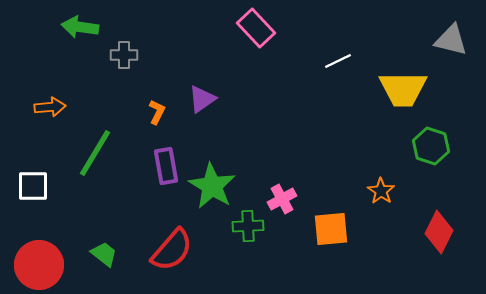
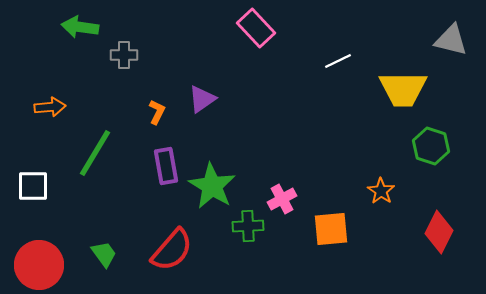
green trapezoid: rotated 16 degrees clockwise
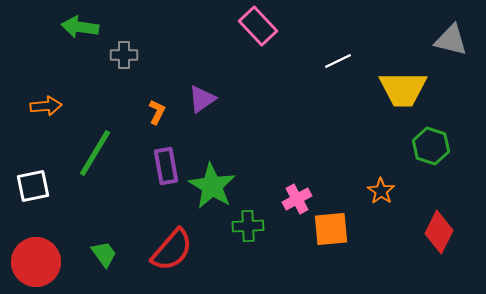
pink rectangle: moved 2 px right, 2 px up
orange arrow: moved 4 px left, 1 px up
white square: rotated 12 degrees counterclockwise
pink cross: moved 15 px right
red circle: moved 3 px left, 3 px up
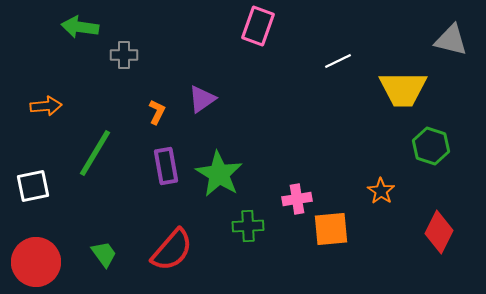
pink rectangle: rotated 63 degrees clockwise
green star: moved 7 px right, 12 px up
pink cross: rotated 20 degrees clockwise
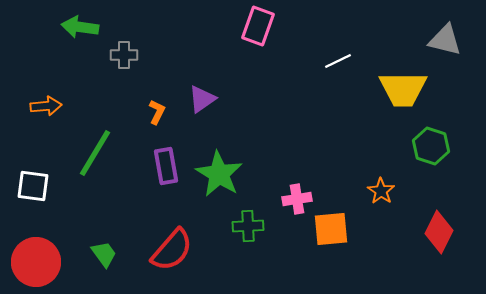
gray triangle: moved 6 px left
white square: rotated 20 degrees clockwise
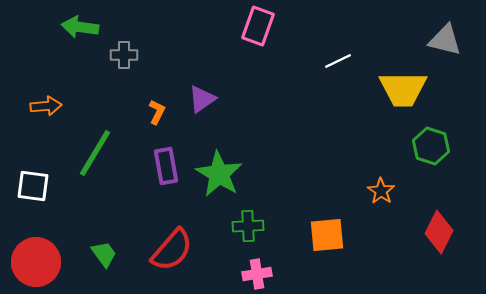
pink cross: moved 40 px left, 75 px down
orange square: moved 4 px left, 6 px down
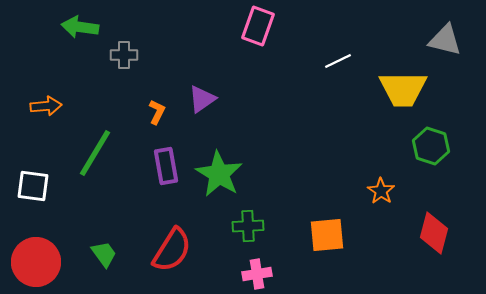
red diamond: moved 5 px left, 1 px down; rotated 12 degrees counterclockwise
red semicircle: rotated 9 degrees counterclockwise
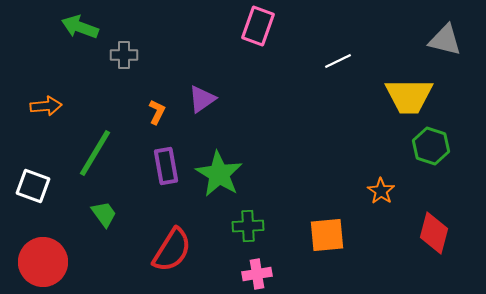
green arrow: rotated 12 degrees clockwise
yellow trapezoid: moved 6 px right, 7 px down
white square: rotated 12 degrees clockwise
green trapezoid: moved 40 px up
red circle: moved 7 px right
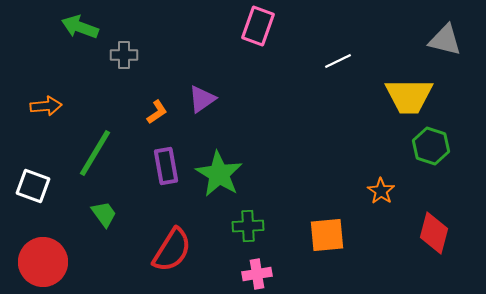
orange L-shape: rotated 30 degrees clockwise
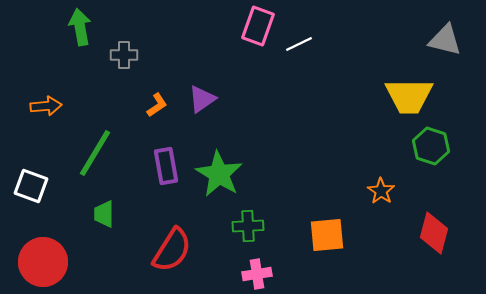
green arrow: rotated 60 degrees clockwise
white line: moved 39 px left, 17 px up
orange L-shape: moved 7 px up
white square: moved 2 px left
green trapezoid: rotated 144 degrees counterclockwise
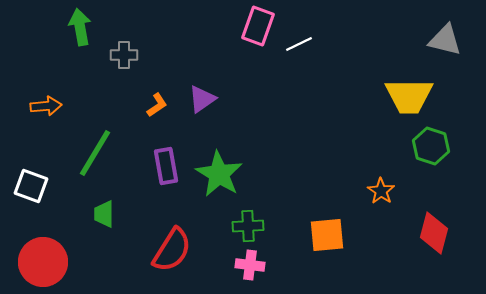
pink cross: moved 7 px left, 9 px up; rotated 16 degrees clockwise
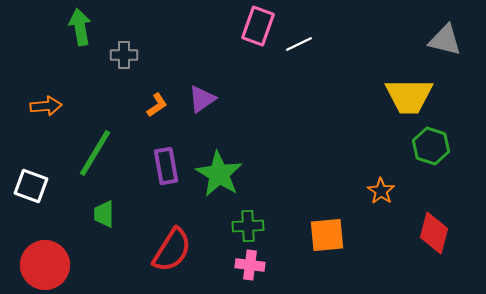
red circle: moved 2 px right, 3 px down
